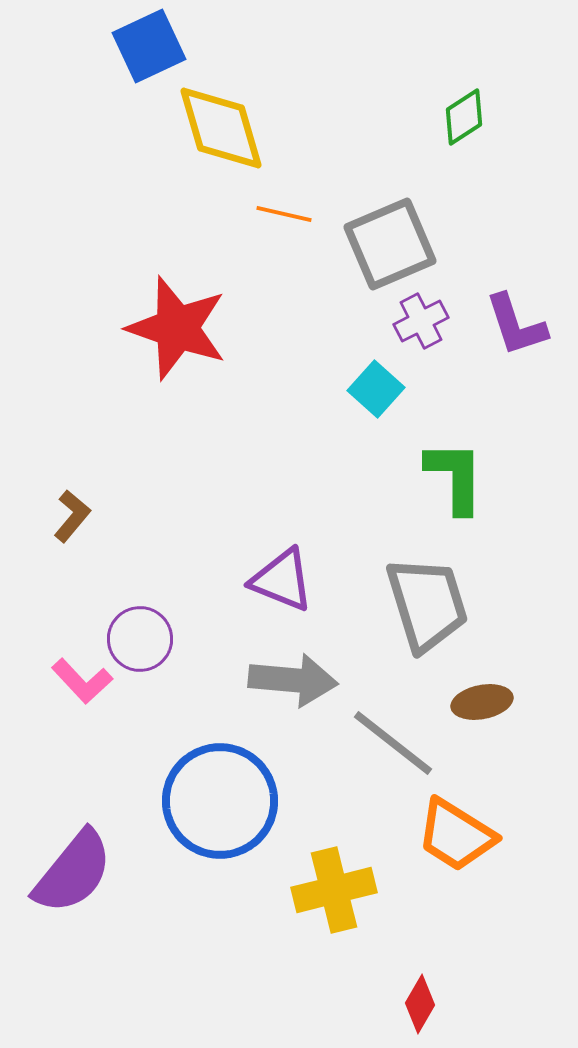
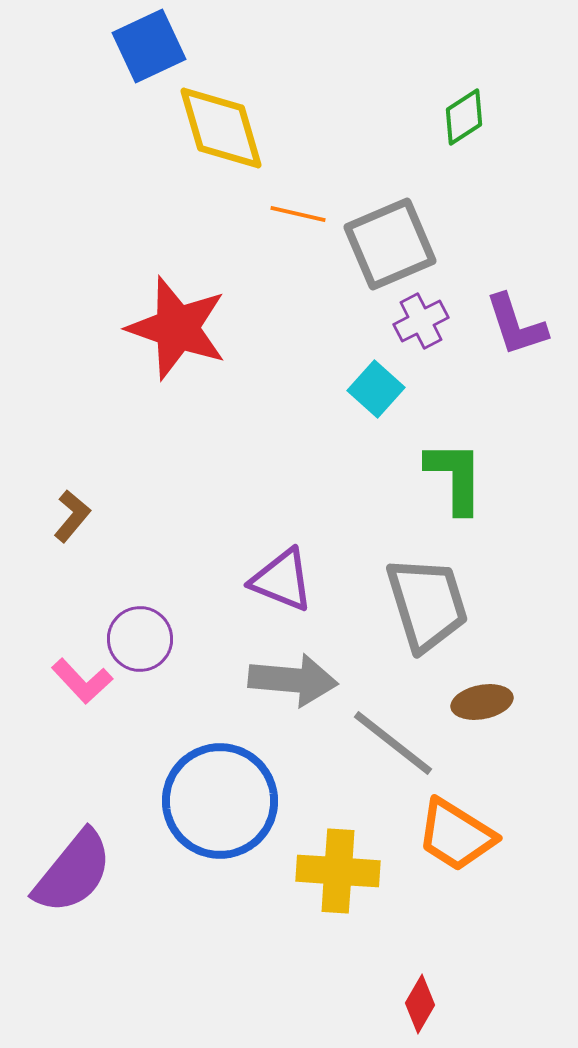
orange line: moved 14 px right
yellow cross: moved 4 px right, 19 px up; rotated 18 degrees clockwise
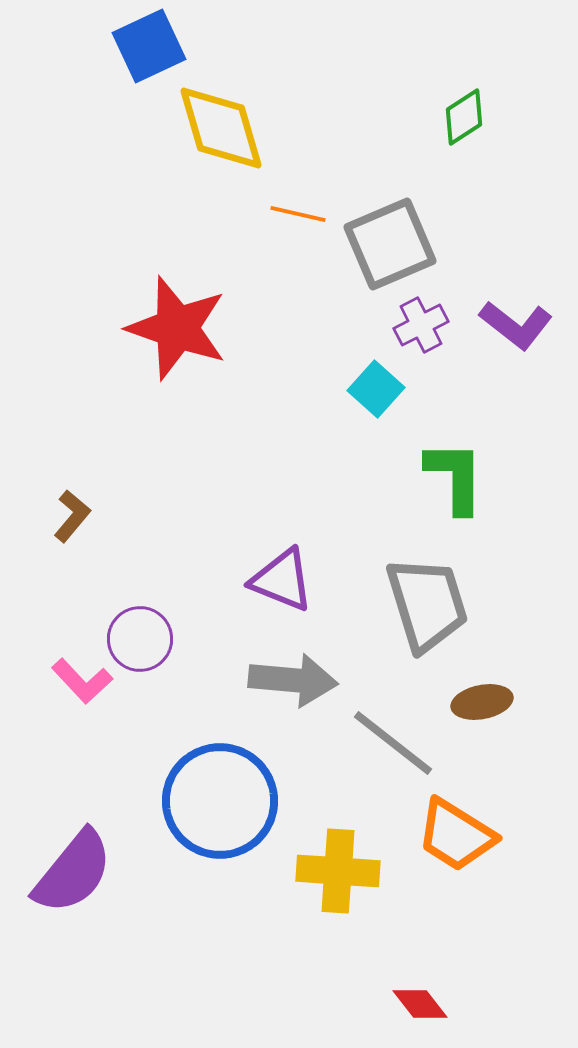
purple cross: moved 4 px down
purple L-shape: rotated 34 degrees counterclockwise
red diamond: rotated 68 degrees counterclockwise
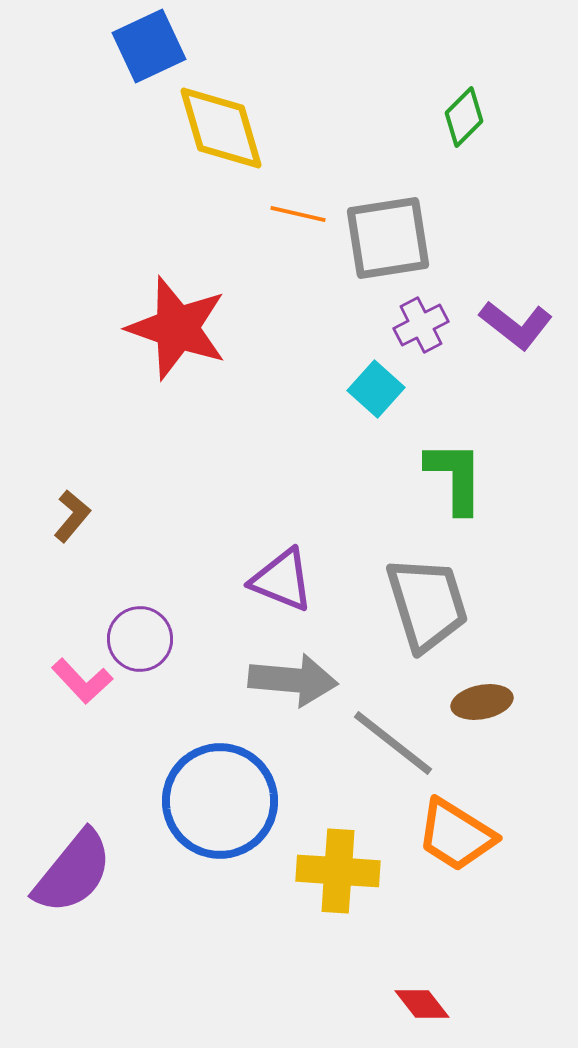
green diamond: rotated 12 degrees counterclockwise
gray square: moved 2 px left, 6 px up; rotated 14 degrees clockwise
red diamond: moved 2 px right
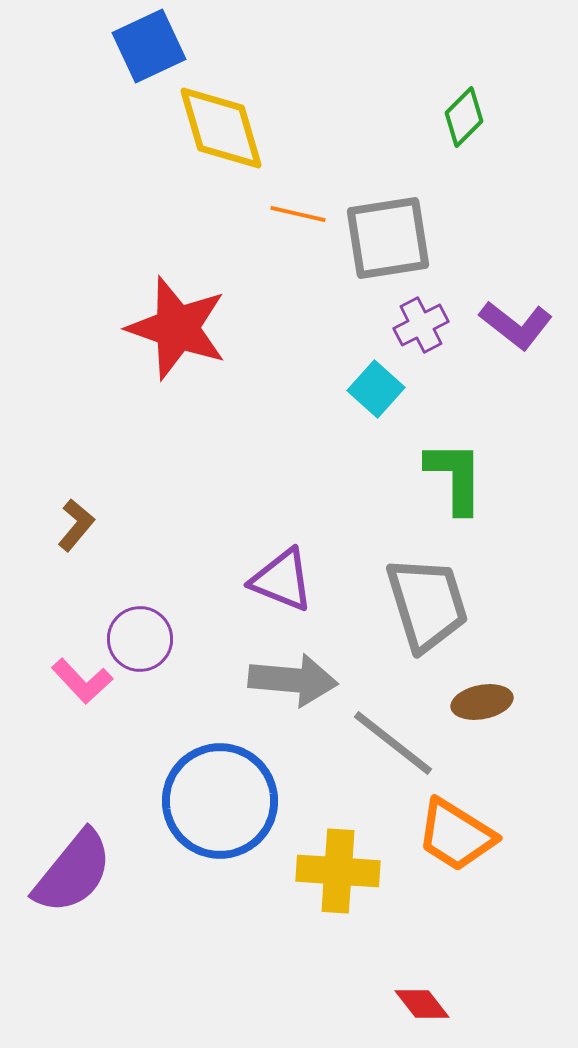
brown L-shape: moved 4 px right, 9 px down
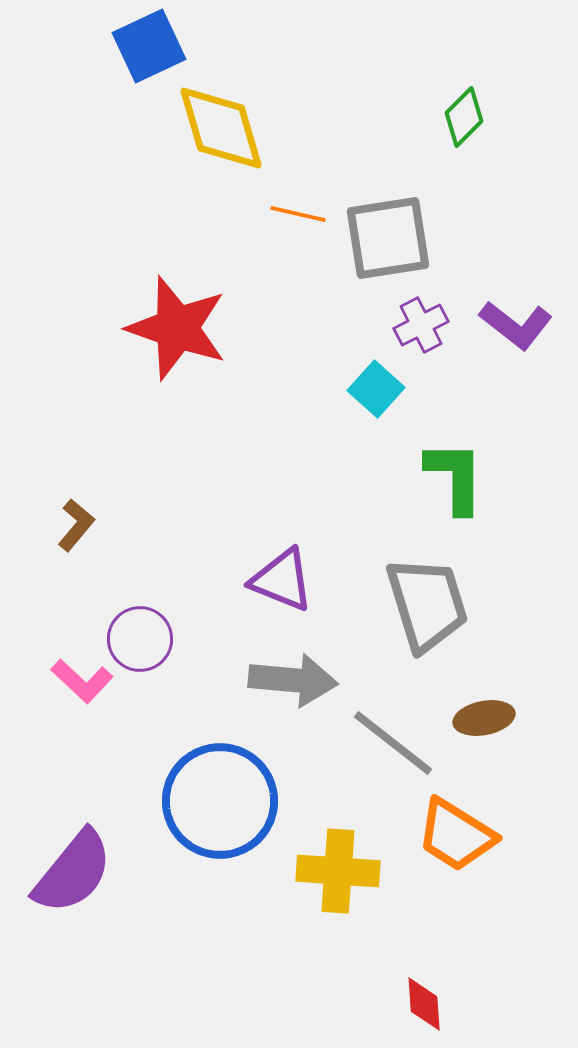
pink L-shape: rotated 4 degrees counterclockwise
brown ellipse: moved 2 px right, 16 px down
red diamond: moved 2 px right; rotated 34 degrees clockwise
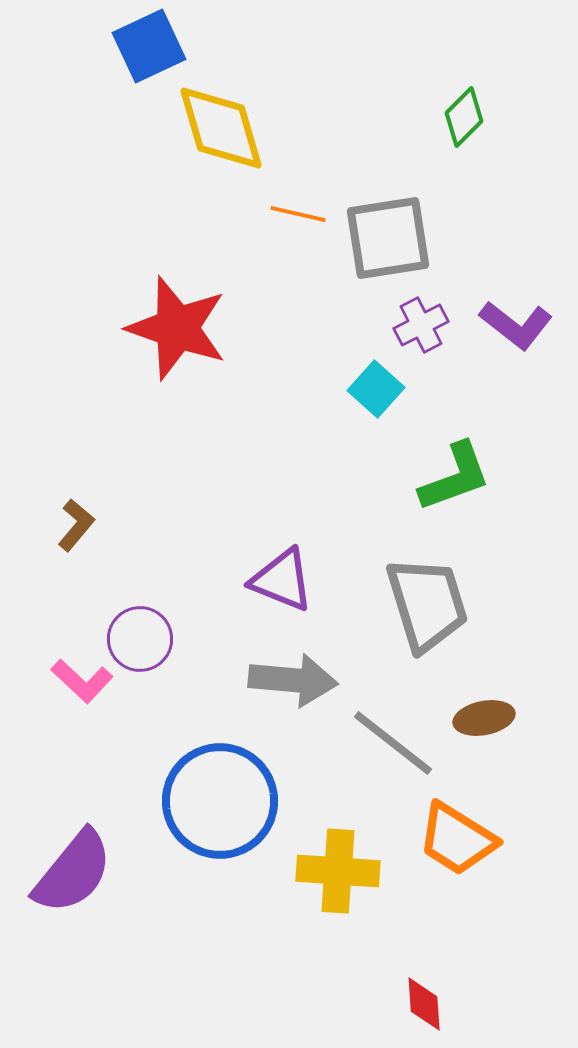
green L-shape: rotated 70 degrees clockwise
orange trapezoid: moved 1 px right, 4 px down
